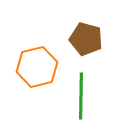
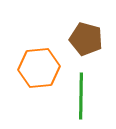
orange hexagon: moved 2 px right, 1 px down; rotated 9 degrees clockwise
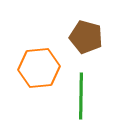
brown pentagon: moved 2 px up
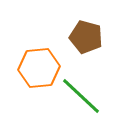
green line: rotated 48 degrees counterclockwise
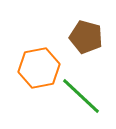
orange hexagon: rotated 6 degrees counterclockwise
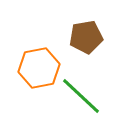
brown pentagon: rotated 24 degrees counterclockwise
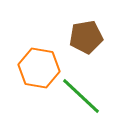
orange hexagon: rotated 21 degrees clockwise
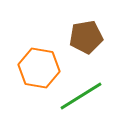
green line: rotated 75 degrees counterclockwise
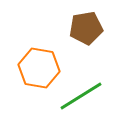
brown pentagon: moved 9 px up
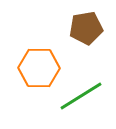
orange hexagon: rotated 9 degrees counterclockwise
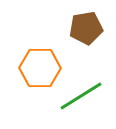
orange hexagon: moved 1 px right
